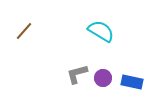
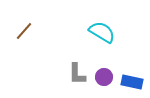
cyan semicircle: moved 1 px right, 1 px down
gray L-shape: rotated 75 degrees counterclockwise
purple circle: moved 1 px right, 1 px up
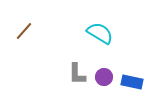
cyan semicircle: moved 2 px left, 1 px down
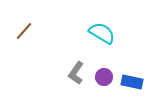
cyan semicircle: moved 2 px right
gray L-shape: moved 1 px left, 1 px up; rotated 35 degrees clockwise
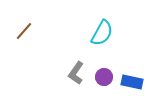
cyan semicircle: rotated 88 degrees clockwise
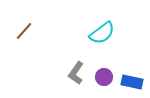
cyan semicircle: rotated 24 degrees clockwise
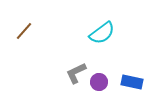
gray L-shape: rotated 30 degrees clockwise
purple circle: moved 5 px left, 5 px down
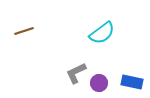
brown line: rotated 30 degrees clockwise
purple circle: moved 1 px down
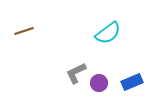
cyan semicircle: moved 6 px right
blue rectangle: rotated 35 degrees counterclockwise
